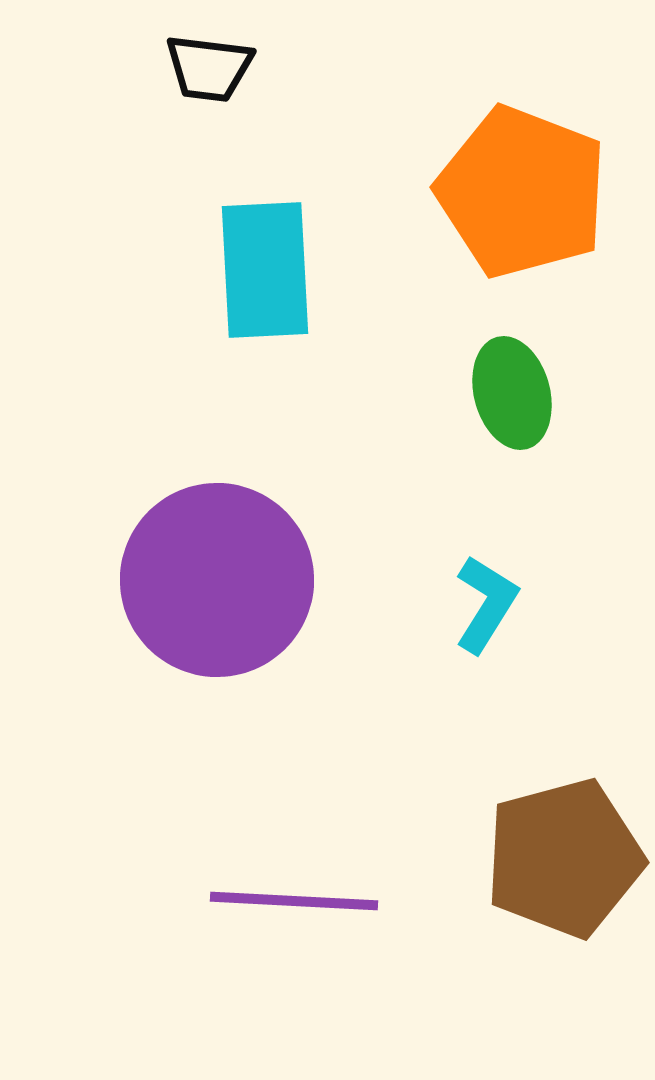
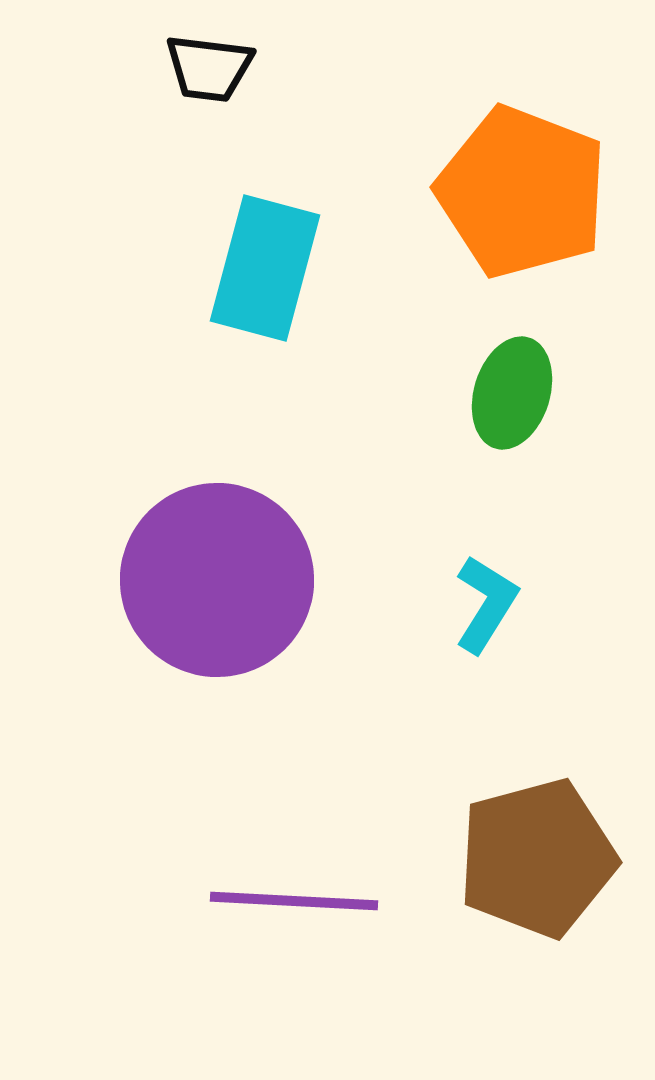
cyan rectangle: moved 2 px up; rotated 18 degrees clockwise
green ellipse: rotated 32 degrees clockwise
brown pentagon: moved 27 px left
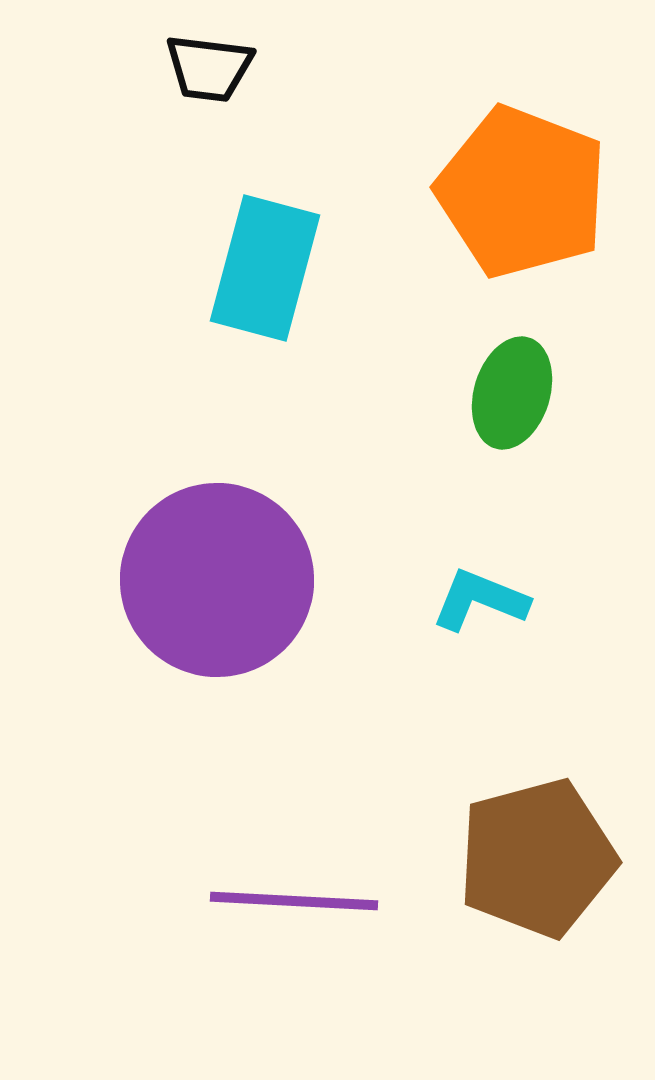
cyan L-shape: moved 6 px left, 4 px up; rotated 100 degrees counterclockwise
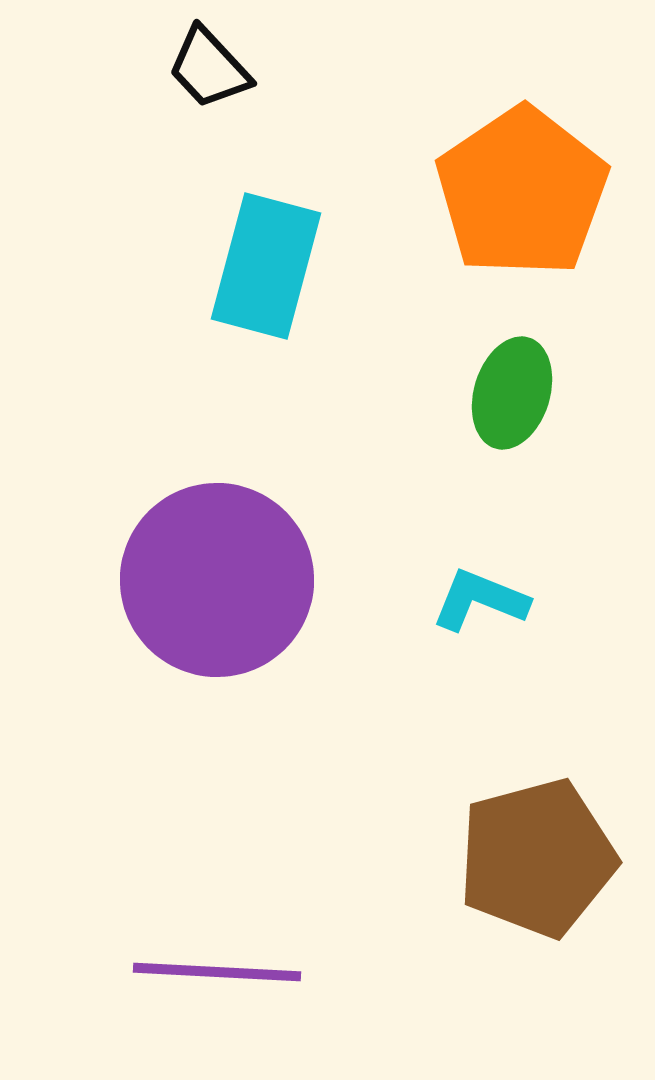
black trapezoid: rotated 40 degrees clockwise
orange pentagon: rotated 17 degrees clockwise
cyan rectangle: moved 1 px right, 2 px up
purple line: moved 77 px left, 71 px down
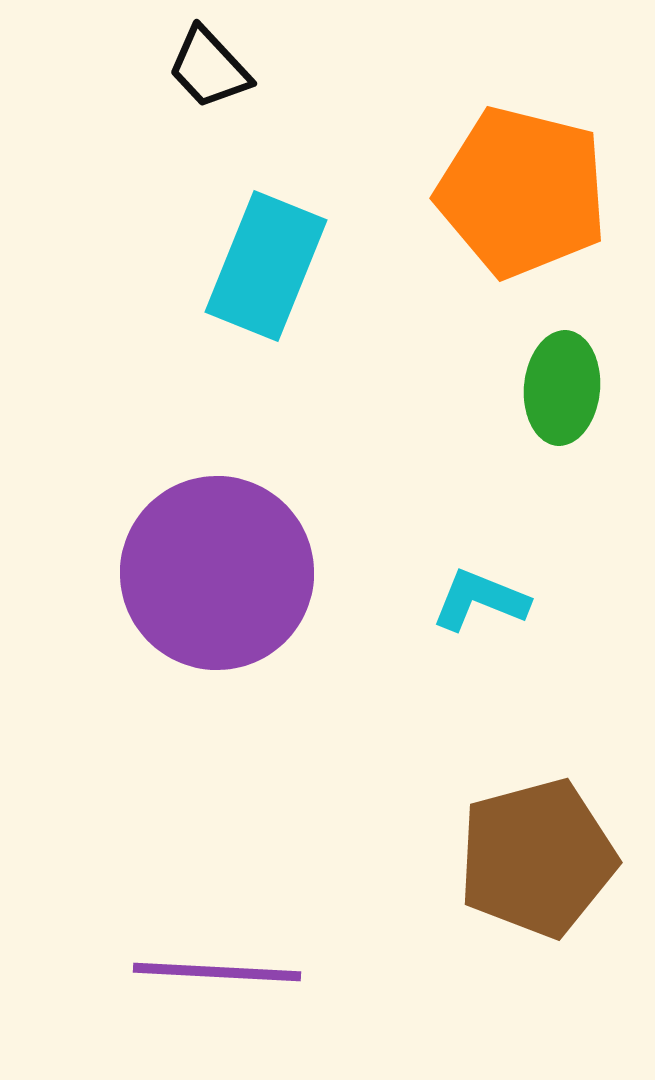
orange pentagon: rotated 24 degrees counterclockwise
cyan rectangle: rotated 7 degrees clockwise
green ellipse: moved 50 px right, 5 px up; rotated 12 degrees counterclockwise
purple circle: moved 7 px up
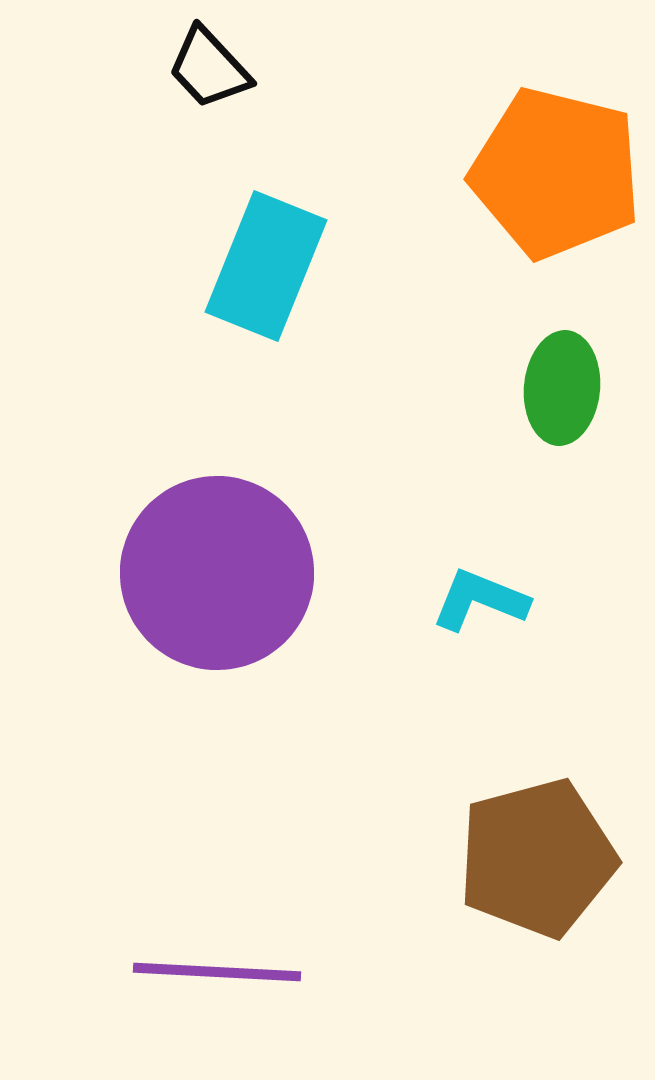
orange pentagon: moved 34 px right, 19 px up
